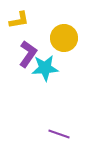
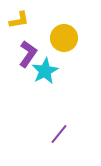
cyan star: moved 3 px down; rotated 24 degrees counterclockwise
purple line: rotated 70 degrees counterclockwise
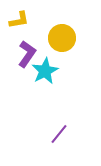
yellow circle: moved 2 px left
purple L-shape: moved 1 px left
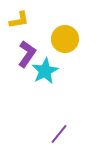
yellow circle: moved 3 px right, 1 px down
